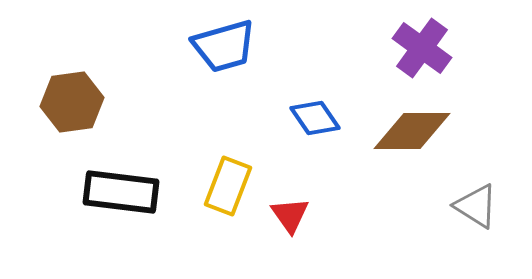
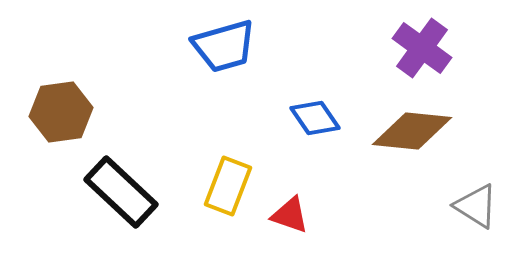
brown hexagon: moved 11 px left, 10 px down
brown diamond: rotated 6 degrees clockwise
black rectangle: rotated 36 degrees clockwise
red triangle: rotated 36 degrees counterclockwise
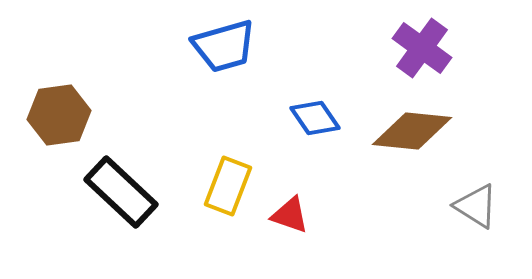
brown hexagon: moved 2 px left, 3 px down
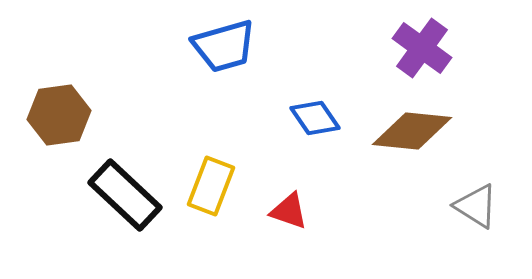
yellow rectangle: moved 17 px left
black rectangle: moved 4 px right, 3 px down
red triangle: moved 1 px left, 4 px up
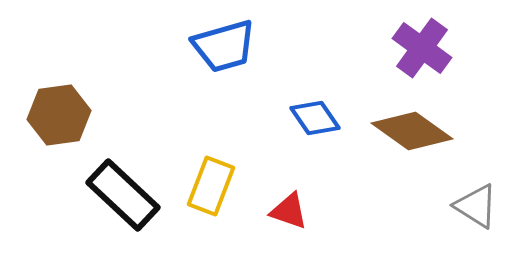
brown diamond: rotated 30 degrees clockwise
black rectangle: moved 2 px left
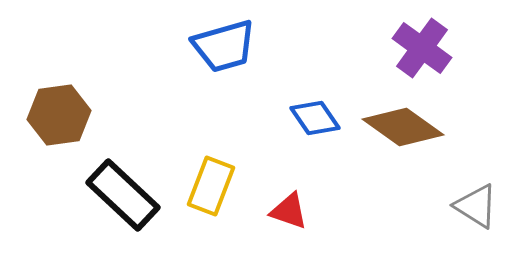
brown diamond: moved 9 px left, 4 px up
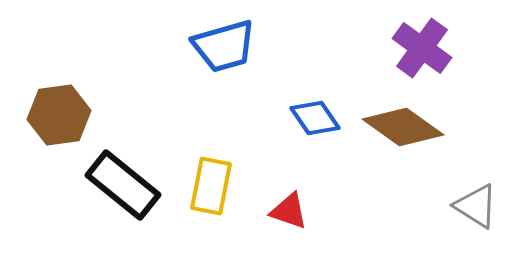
yellow rectangle: rotated 10 degrees counterclockwise
black rectangle: moved 10 px up; rotated 4 degrees counterclockwise
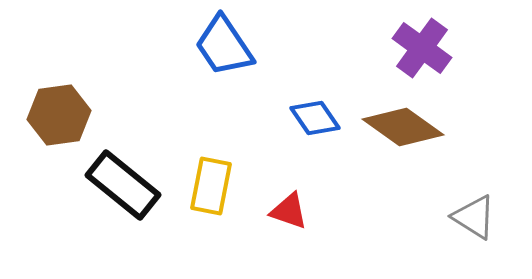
blue trapezoid: rotated 72 degrees clockwise
gray triangle: moved 2 px left, 11 px down
